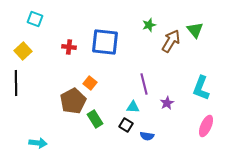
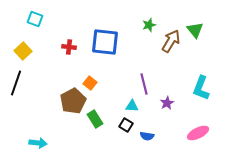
black line: rotated 20 degrees clockwise
cyan triangle: moved 1 px left, 1 px up
pink ellipse: moved 8 px left, 7 px down; rotated 40 degrees clockwise
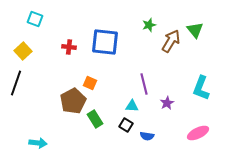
orange square: rotated 16 degrees counterclockwise
